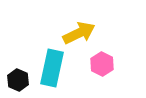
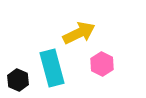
cyan rectangle: rotated 27 degrees counterclockwise
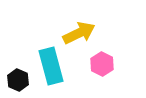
cyan rectangle: moved 1 px left, 2 px up
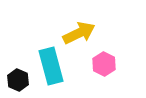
pink hexagon: moved 2 px right
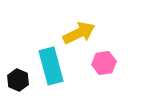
pink hexagon: moved 1 px up; rotated 25 degrees clockwise
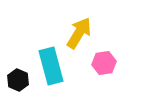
yellow arrow: rotated 32 degrees counterclockwise
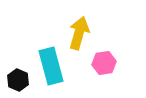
yellow arrow: rotated 16 degrees counterclockwise
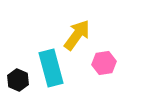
yellow arrow: moved 2 px left, 2 px down; rotated 20 degrees clockwise
cyan rectangle: moved 2 px down
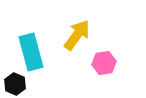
cyan rectangle: moved 20 px left, 16 px up
black hexagon: moved 3 px left, 4 px down
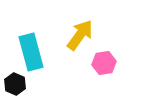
yellow arrow: moved 3 px right
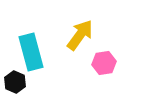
black hexagon: moved 2 px up
